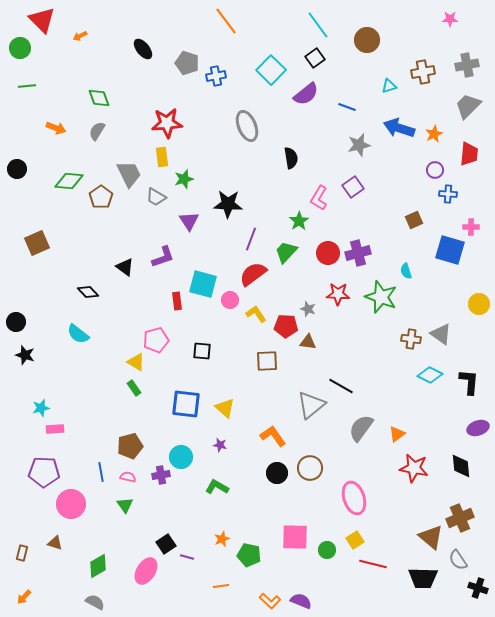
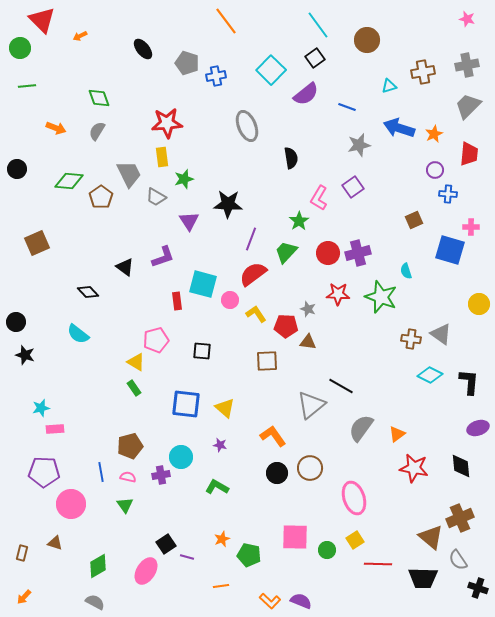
pink star at (450, 19): moved 17 px right; rotated 14 degrees clockwise
red line at (373, 564): moved 5 px right; rotated 12 degrees counterclockwise
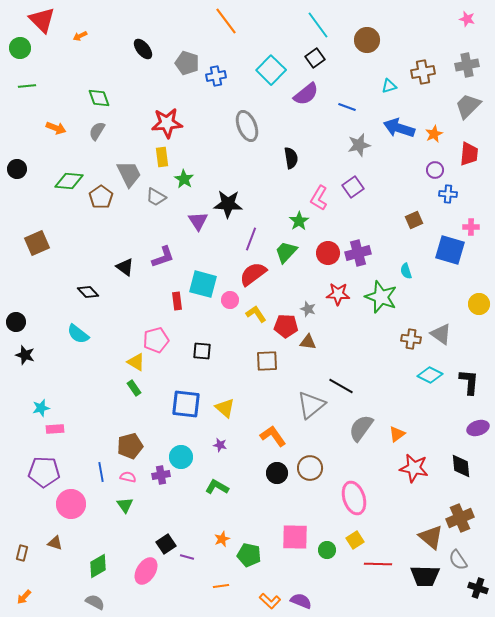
green star at (184, 179): rotated 24 degrees counterclockwise
purple triangle at (189, 221): moved 9 px right
black trapezoid at (423, 578): moved 2 px right, 2 px up
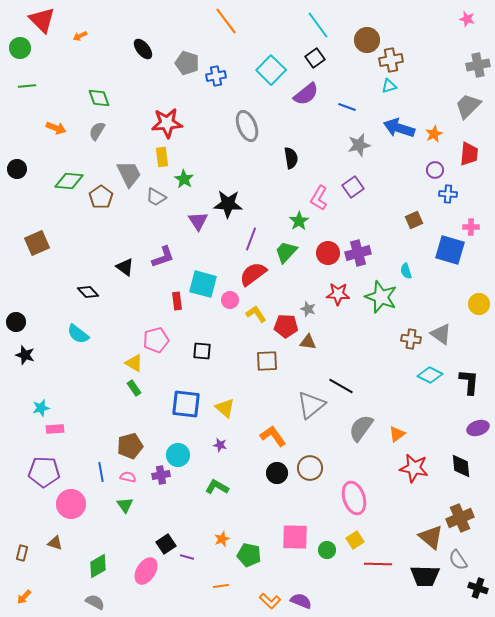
gray cross at (467, 65): moved 11 px right
brown cross at (423, 72): moved 32 px left, 12 px up
yellow triangle at (136, 362): moved 2 px left, 1 px down
cyan circle at (181, 457): moved 3 px left, 2 px up
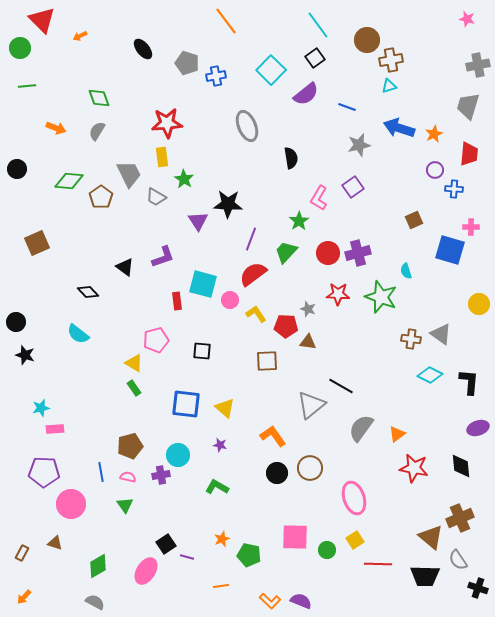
gray trapezoid at (468, 106): rotated 28 degrees counterclockwise
blue cross at (448, 194): moved 6 px right, 5 px up
brown rectangle at (22, 553): rotated 14 degrees clockwise
